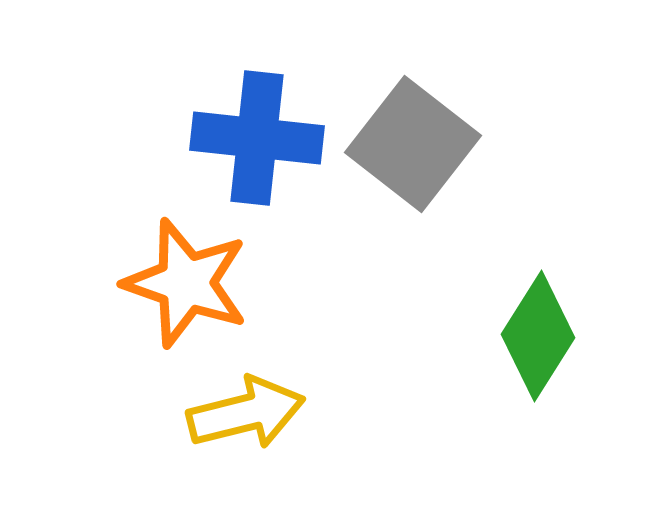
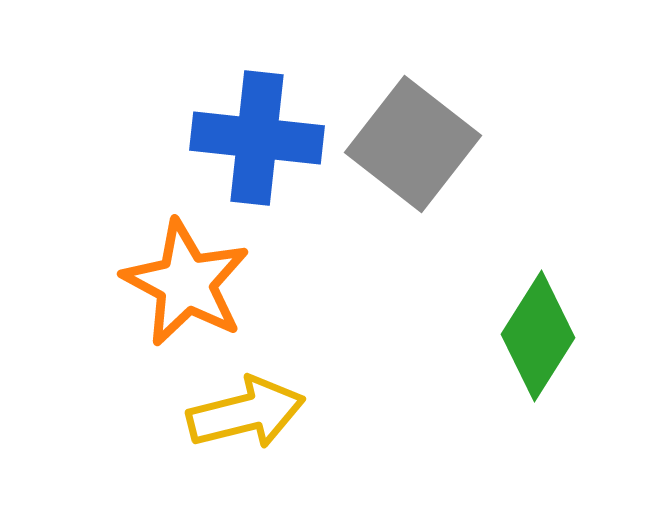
orange star: rotated 9 degrees clockwise
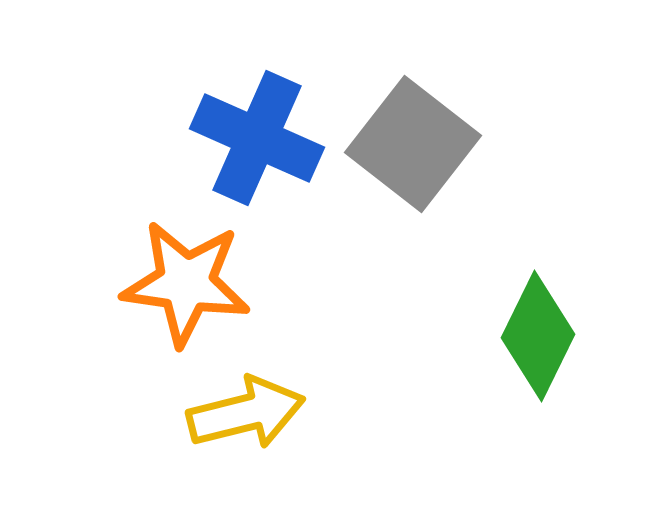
blue cross: rotated 18 degrees clockwise
orange star: rotated 20 degrees counterclockwise
green diamond: rotated 6 degrees counterclockwise
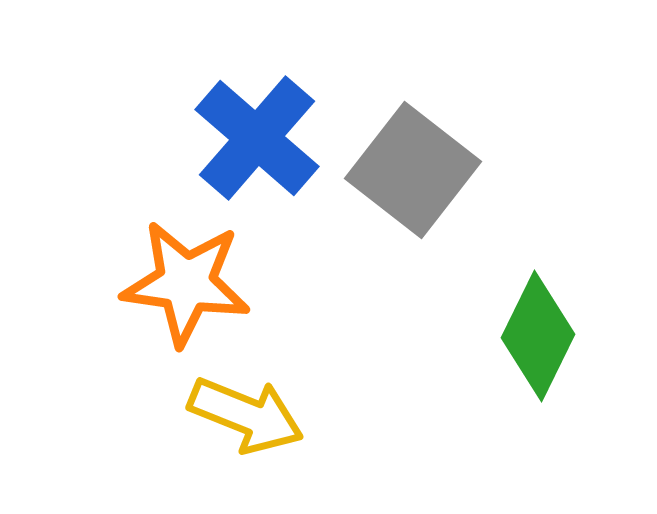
blue cross: rotated 17 degrees clockwise
gray square: moved 26 px down
yellow arrow: moved 2 px down; rotated 36 degrees clockwise
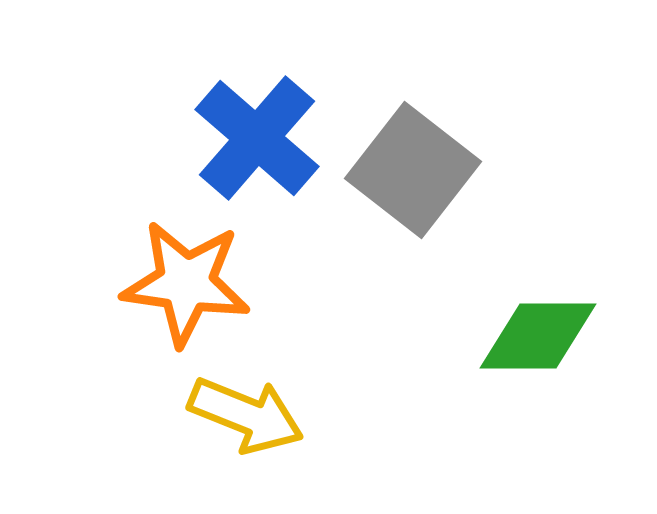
green diamond: rotated 64 degrees clockwise
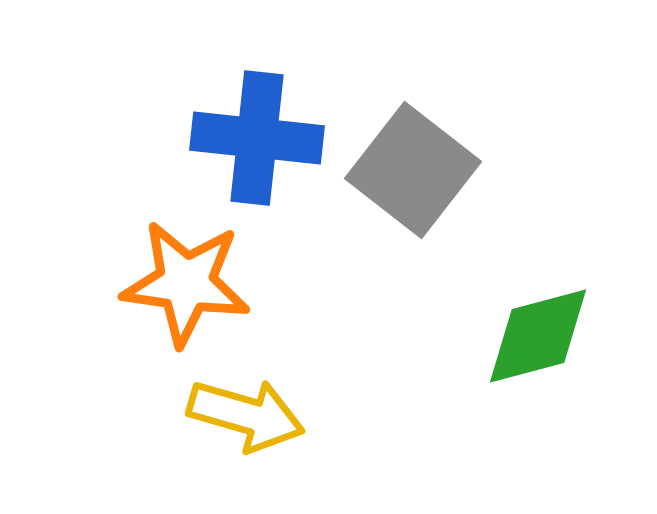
blue cross: rotated 35 degrees counterclockwise
green diamond: rotated 15 degrees counterclockwise
yellow arrow: rotated 6 degrees counterclockwise
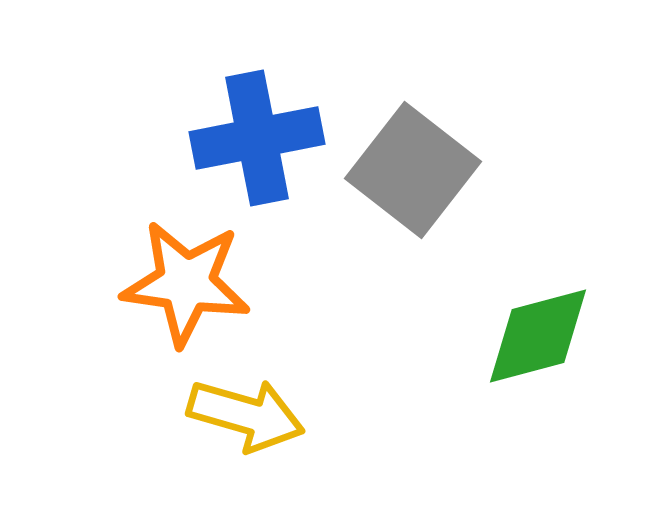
blue cross: rotated 17 degrees counterclockwise
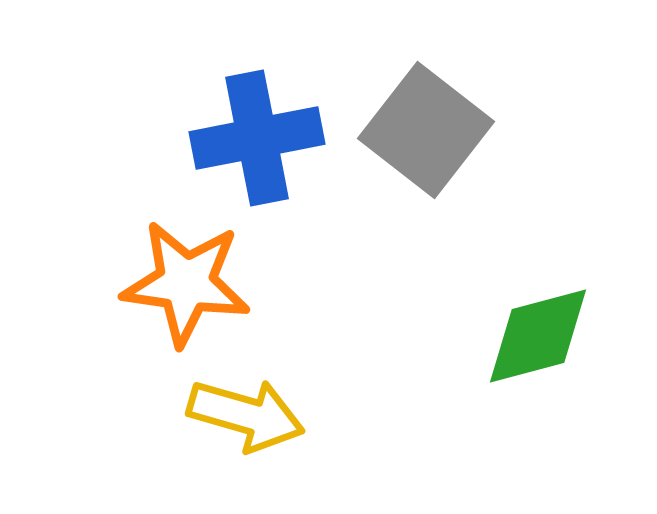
gray square: moved 13 px right, 40 px up
